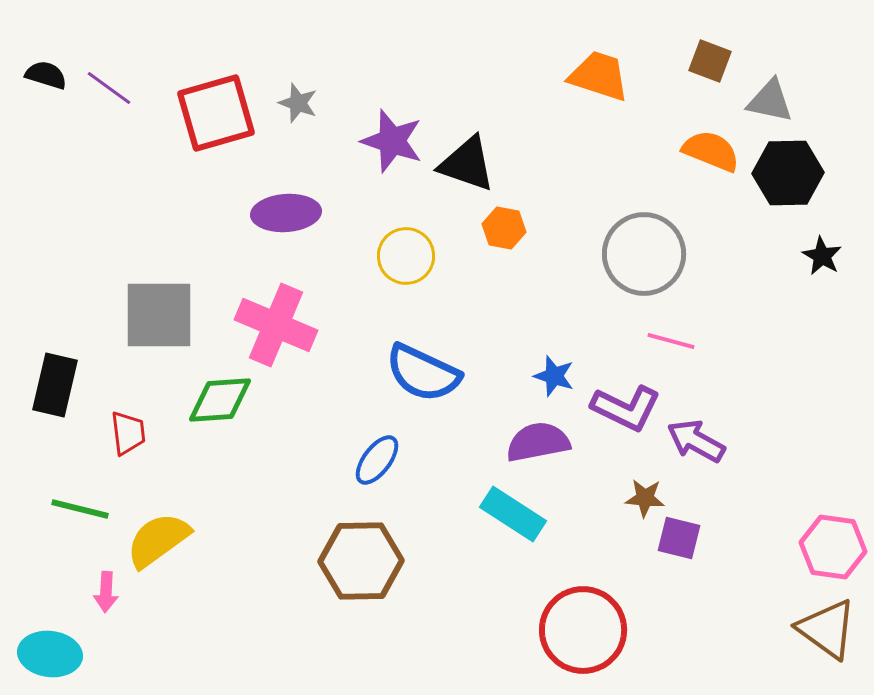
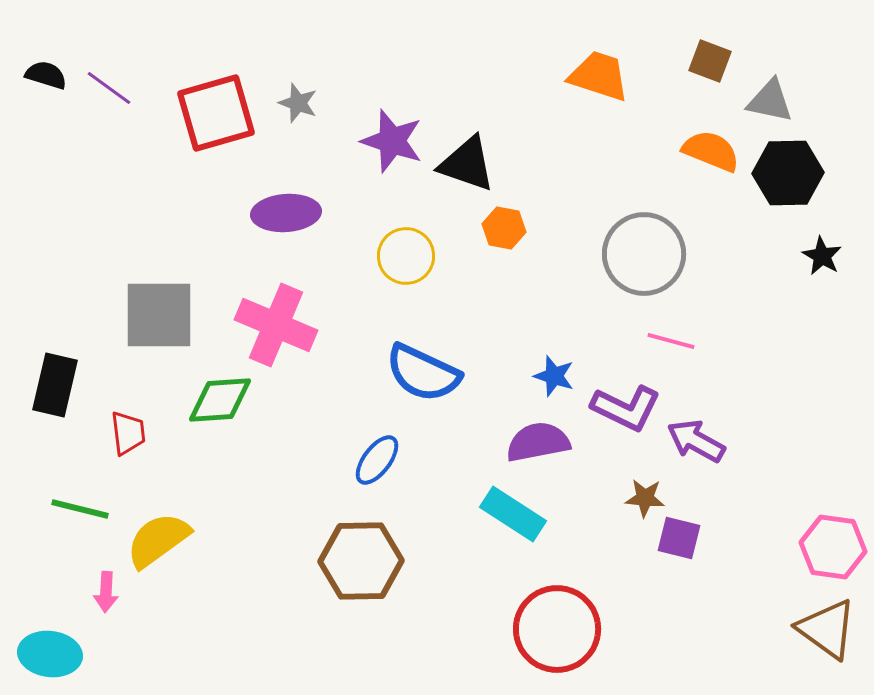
red circle: moved 26 px left, 1 px up
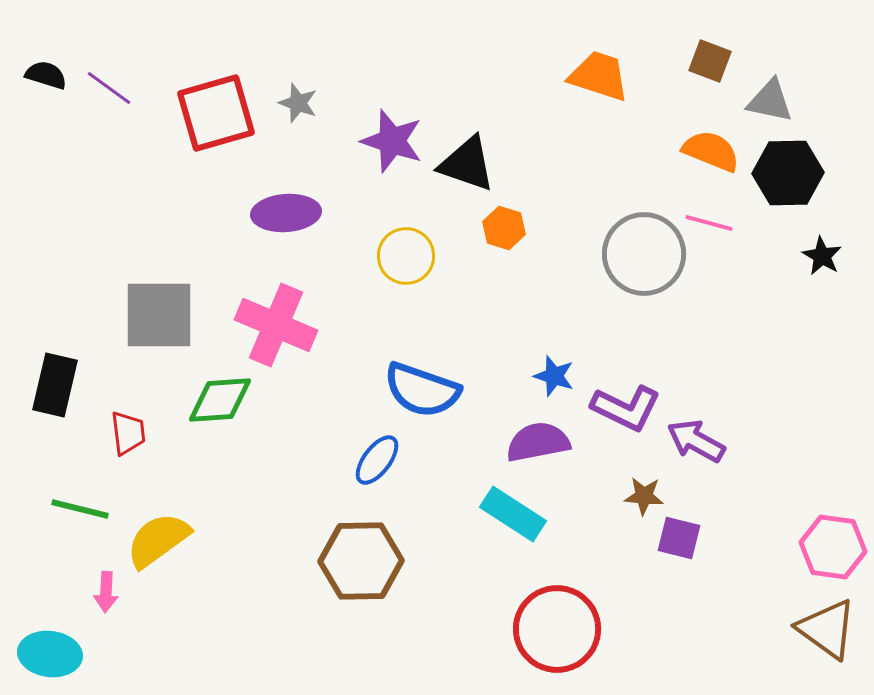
orange hexagon: rotated 6 degrees clockwise
pink line: moved 38 px right, 118 px up
blue semicircle: moved 1 px left, 17 px down; rotated 6 degrees counterclockwise
brown star: moved 1 px left, 2 px up
